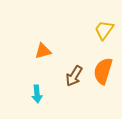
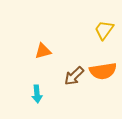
orange semicircle: rotated 116 degrees counterclockwise
brown arrow: rotated 15 degrees clockwise
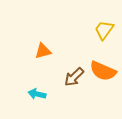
orange semicircle: rotated 32 degrees clockwise
brown arrow: moved 1 px down
cyan arrow: rotated 108 degrees clockwise
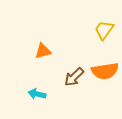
orange semicircle: moved 2 px right; rotated 32 degrees counterclockwise
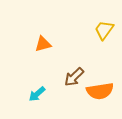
orange triangle: moved 7 px up
orange semicircle: moved 5 px left, 20 px down
cyan arrow: rotated 54 degrees counterclockwise
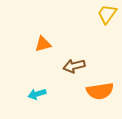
yellow trapezoid: moved 3 px right, 16 px up
brown arrow: moved 11 px up; rotated 30 degrees clockwise
cyan arrow: rotated 24 degrees clockwise
